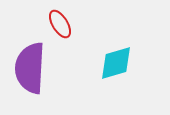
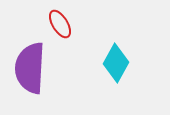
cyan diamond: rotated 45 degrees counterclockwise
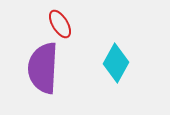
purple semicircle: moved 13 px right
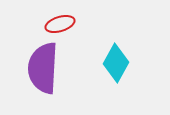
red ellipse: rotated 76 degrees counterclockwise
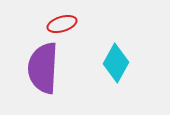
red ellipse: moved 2 px right
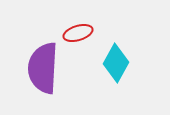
red ellipse: moved 16 px right, 9 px down
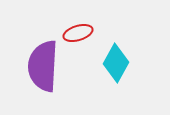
purple semicircle: moved 2 px up
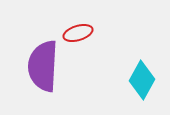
cyan diamond: moved 26 px right, 17 px down
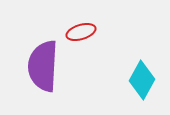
red ellipse: moved 3 px right, 1 px up
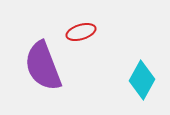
purple semicircle: rotated 24 degrees counterclockwise
